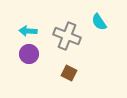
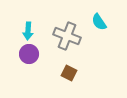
cyan arrow: rotated 90 degrees counterclockwise
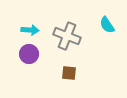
cyan semicircle: moved 8 px right, 3 px down
cyan arrow: moved 2 px right, 1 px up; rotated 90 degrees counterclockwise
brown square: rotated 21 degrees counterclockwise
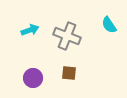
cyan semicircle: moved 2 px right
cyan arrow: rotated 24 degrees counterclockwise
purple circle: moved 4 px right, 24 px down
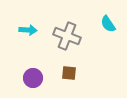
cyan semicircle: moved 1 px left, 1 px up
cyan arrow: moved 2 px left; rotated 24 degrees clockwise
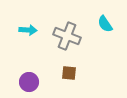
cyan semicircle: moved 3 px left
purple circle: moved 4 px left, 4 px down
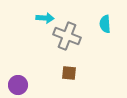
cyan semicircle: rotated 30 degrees clockwise
cyan arrow: moved 17 px right, 12 px up
purple circle: moved 11 px left, 3 px down
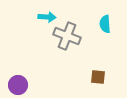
cyan arrow: moved 2 px right, 1 px up
brown square: moved 29 px right, 4 px down
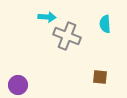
brown square: moved 2 px right
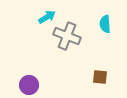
cyan arrow: rotated 36 degrees counterclockwise
purple circle: moved 11 px right
